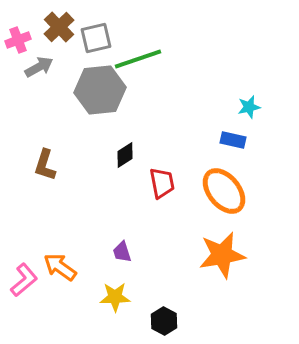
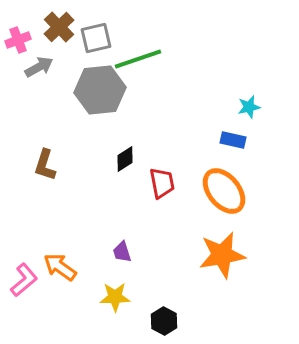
black diamond: moved 4 px down
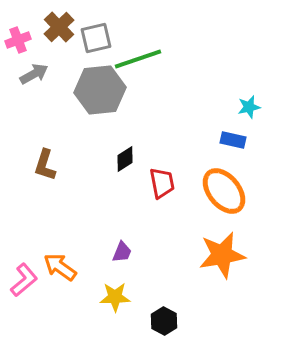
gray arrow: moved 5 px left, 7 px down
purple trapezoid: rotated 140 degrees counterclockwise
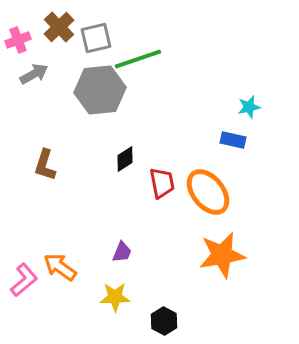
orange ellipse: moved 16 px left, 1 px down
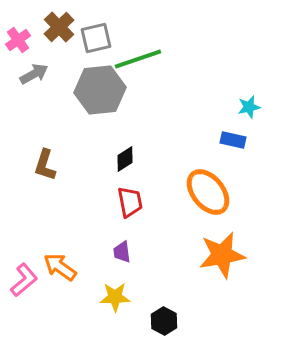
pink cross: rotated 15 degrees counterclockwise
red trapezoid: moved 32 px left, 19 px down
purple trapezoid: rotated 150 degrees clockwise
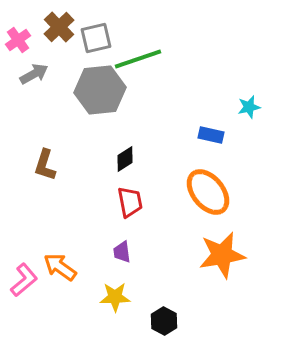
blue rectangle: moved 22 px left, 5 px up
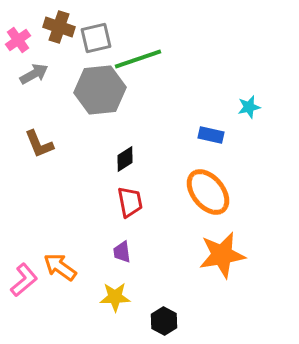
brown cross: rotated 28 degrees counterclockwise
brown L-shape: moved 6 px left, 21 px up; rotated 40 degrees counterclockwise
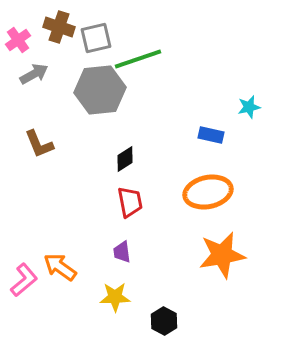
orange ellipse: rotated 63 degrees counterclockwise
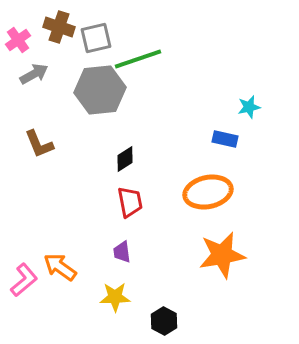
blue rectangle: moved 14 px right, 4 px down
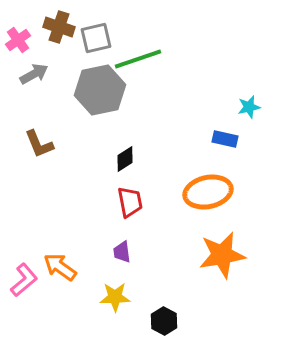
gray hexagon: rotated 6 degrees counterclockwise
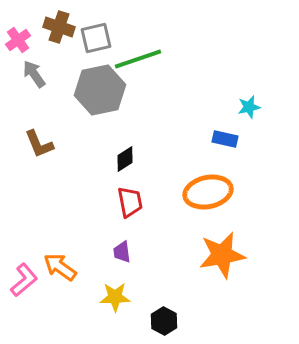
gray arrow: rotated 96 degrees counterclockwise
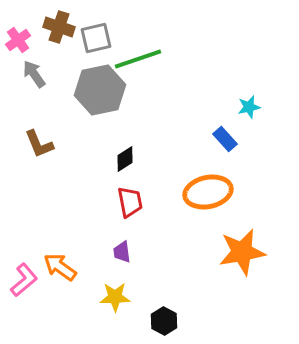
blue rectangle: rotated 35 degrees clockwise
orange star: moved 20 px right, 3 px up
